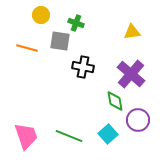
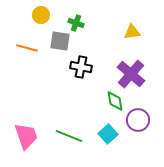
black cross: moved 2 px left
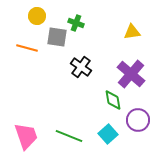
yellow circle: moved 4 px left, 1 px down
gray square: moved 3 px left, 4 px up
black cross: rotated 25 degrees clockwise
green diamond: moved 2 px left, 1 px up
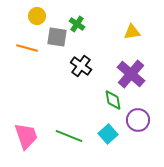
green cross: moved 1 px right, 1 px down; rotated 14 degrees clockwise
black cross: moved 1 px up
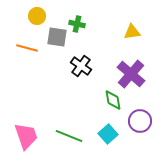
green cross: rotated 21 degrees counterclockwise
purple circle: moved 2 px right, 1 px down
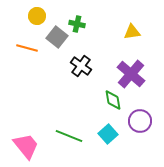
gray square: rotated 30 degrees clockwise
pink trapezoid: moved 10 px down; rotated 20 degrees counterclockwise
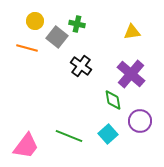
yellow circle: moved 2 px left, 5 px down
pink trapezoid: rotated 76 degrees clockwise
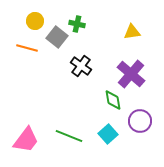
pink trapezoid: moved 6 px up
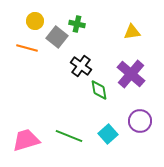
green diamond: moved 14 px left, 10 px up
pink trapezoid: rotated 144 degrees counterclockwise
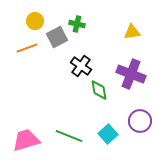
gray square: rotated 25 degrees clockwise
orange line: rotated 35 degrees counterclockwise
purple cross: rotated 20 degrees counterclockwise
